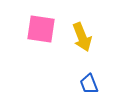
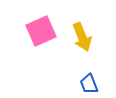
pink square: moved 2 px down; rotated 32 degrees counterclockwise
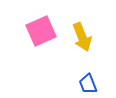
blue trapezoid: moved 1 px left
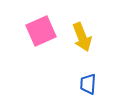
blue trapezoid: rotated 25 degrees clockwise
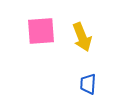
pink square: rotated 20 degrees clockwise
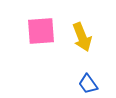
blue trapezoid: rotated 40 degrees counterclockwise
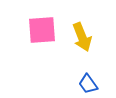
pink square: moved 1 px right, 1 px up
